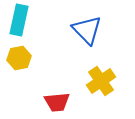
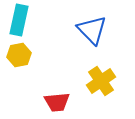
blue triangle: moved 5 px right
yellow hexagon: moved 3 px up
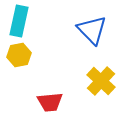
cyan rectangle: moved 1 px down
yellow cross: rotated 12 degrees counterclockwise
red trapezoid: moved 7 px left
